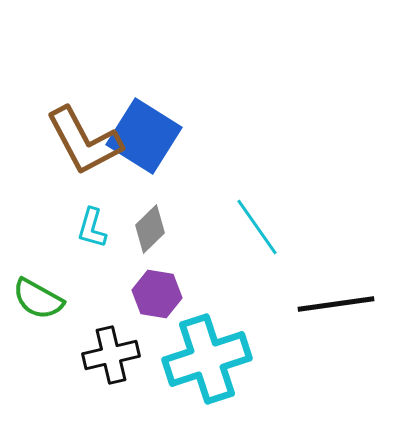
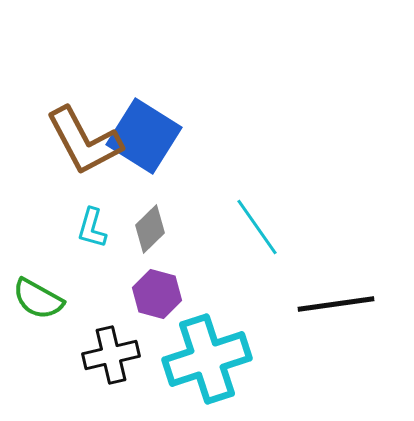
purple hexagon: rotated 6 degrees clockwise
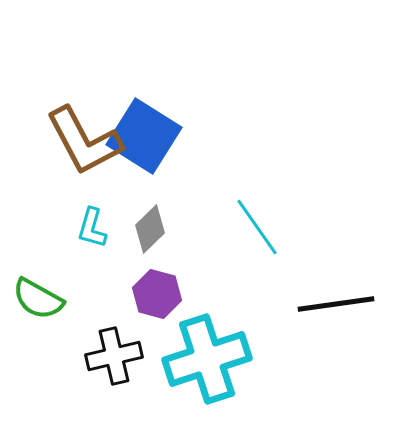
black cross: moved 3 px right, 1 px down
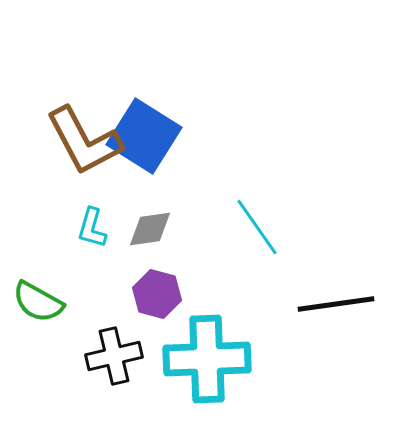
gray diamond: rotated 36 degrees clockwise
green semicircle: moved 3 px down
cyan cross: rotated 16 degrees clockwise
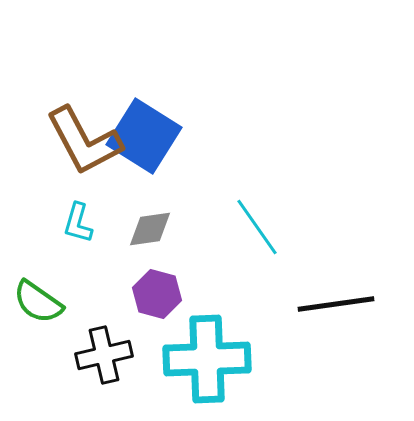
cyan L-shape: moved 14 px left, 5 px up
green semicircle: rotated 6 degrees clockwise
black cross: moved 10 px left, 1 px up
